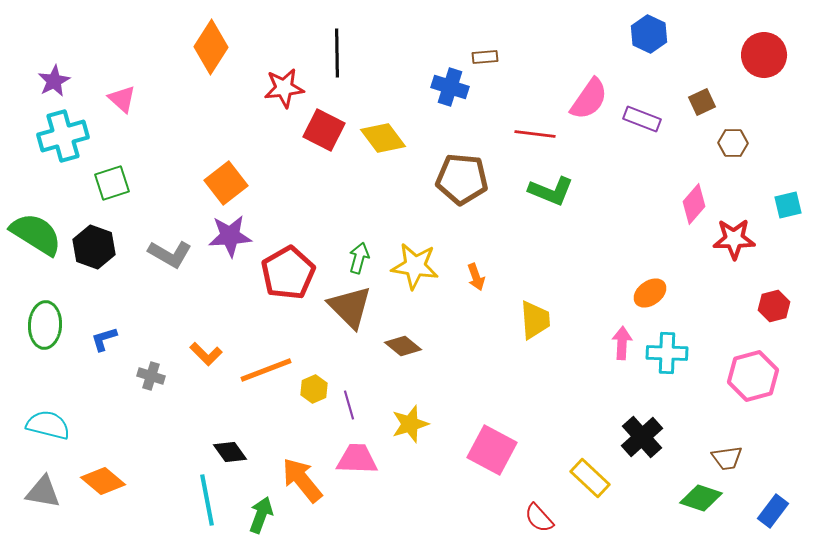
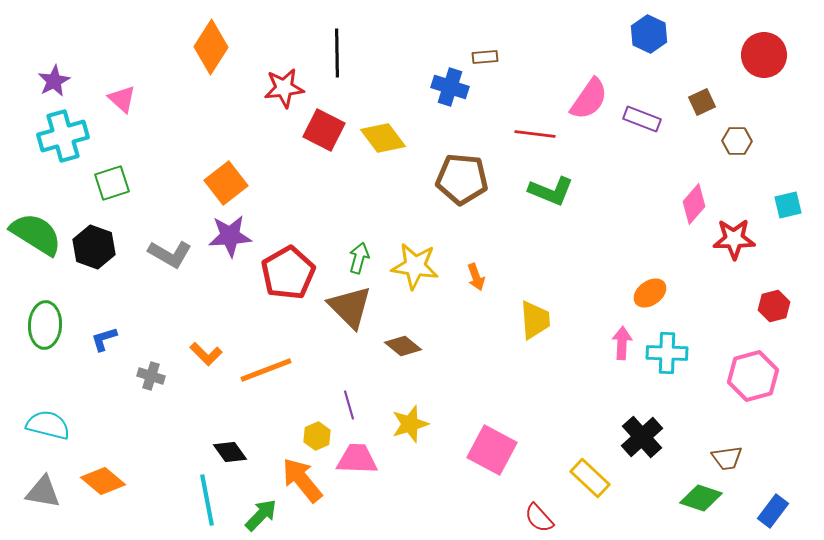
brown hexagon at (733, 143): moved 4 px right, 2 px up
yellow hexagon at (314, 389): moved 3 px right, 47 px down
green arrow at (261, 515): rotated 24 degrees clockwise
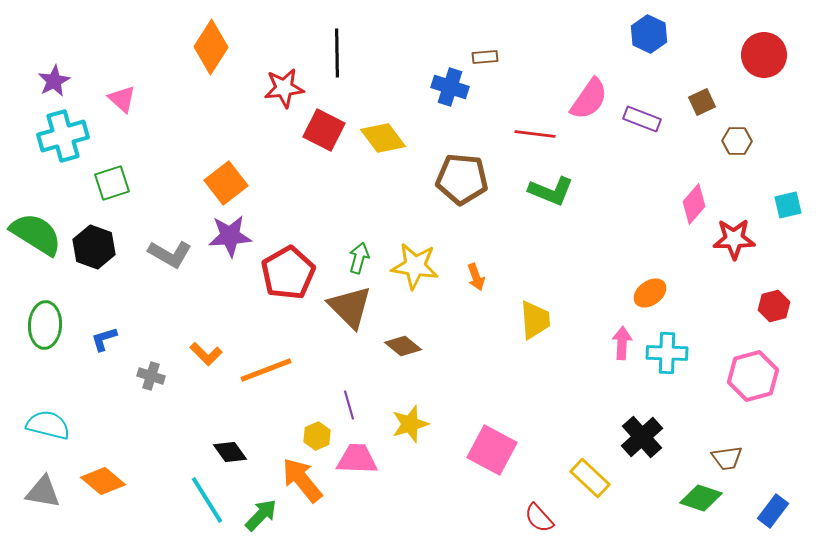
cyan line at (207, 500): rotated 21 degrees counterclockwise
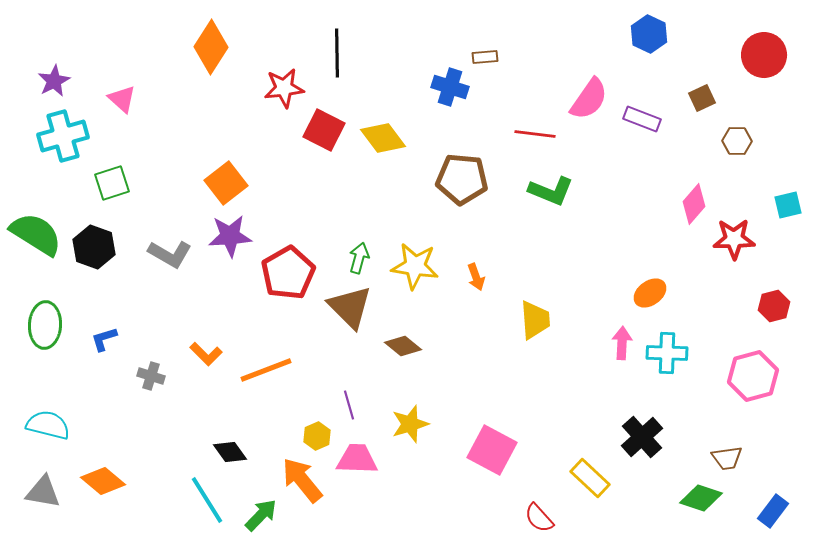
brown square at (702, 102): moved 4 px up
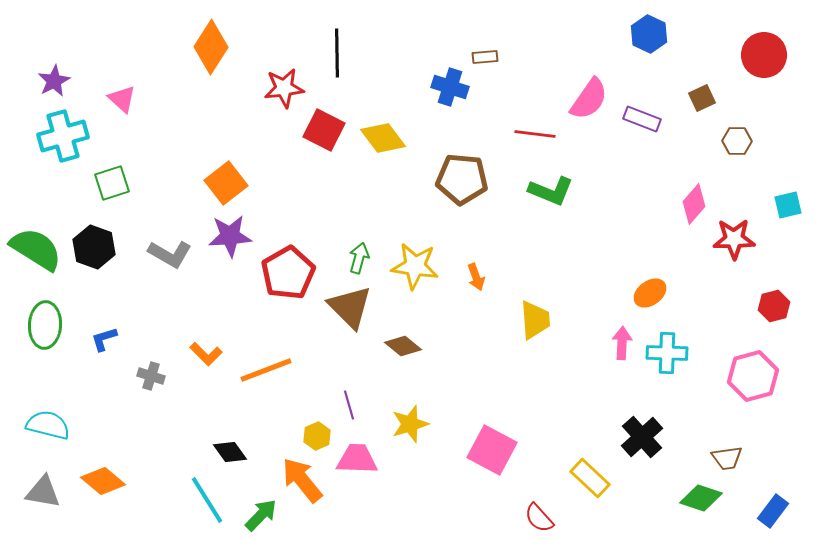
green semicircle at (36, 234): moved 15 px down
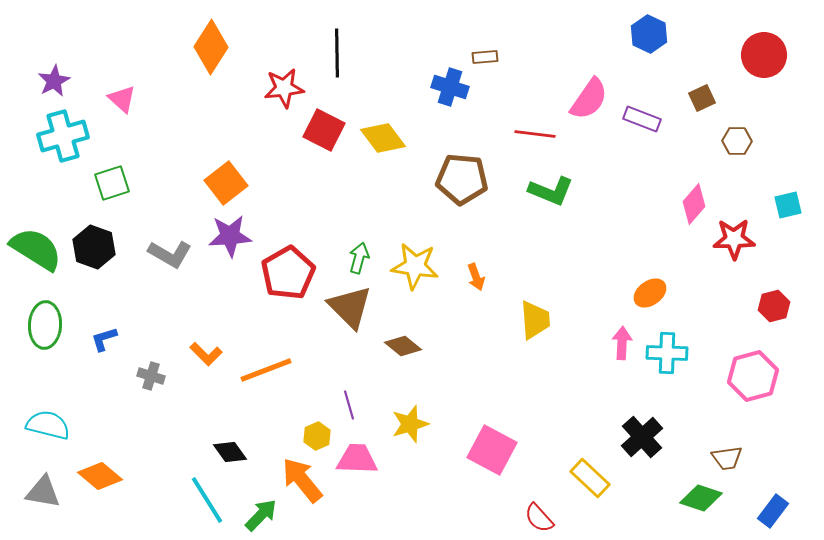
orange diamond at (103, 481): moved 3 px left, 5 px up
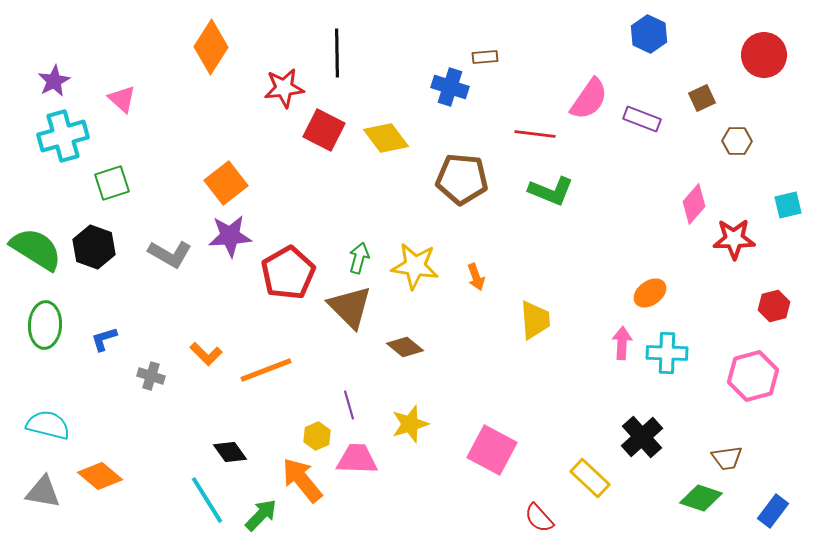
yellow diamond at (383, 138): moved 3 px right
brown diamond at (403, 346): moved 2 px right, 1 px down
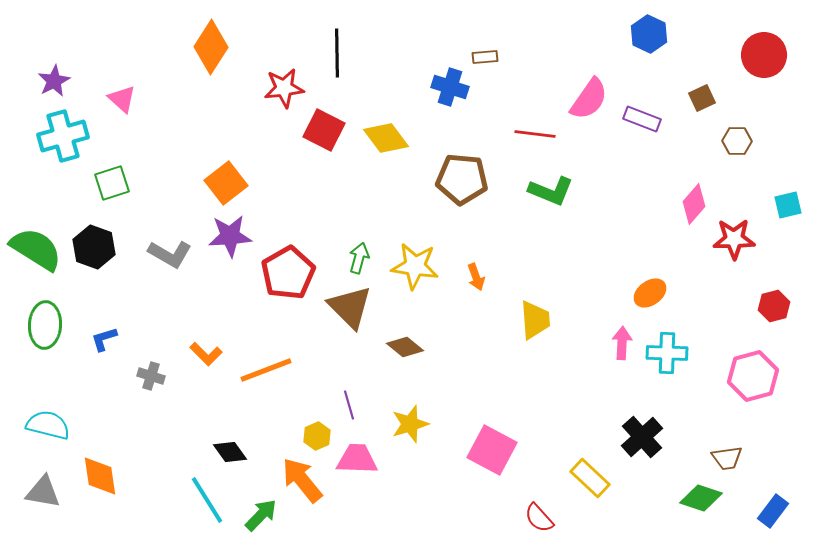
orange diamond at (100, 476): rotated 42 degrees clockwise
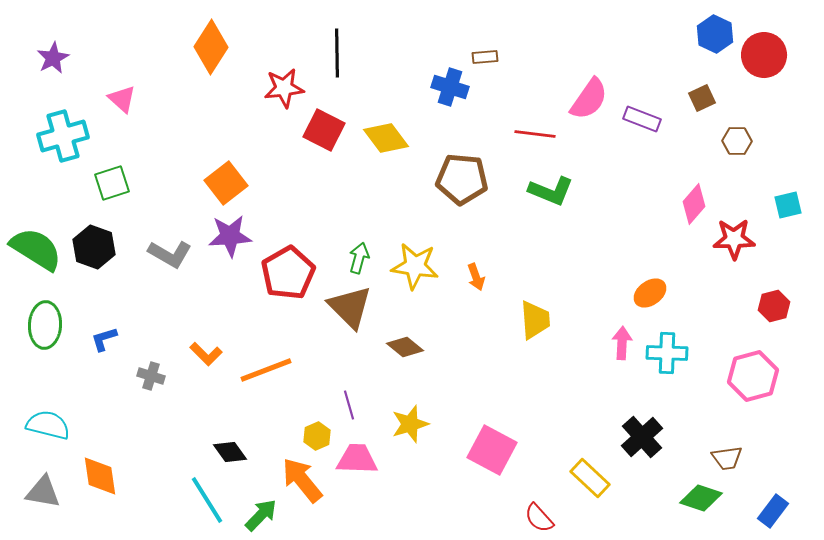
blue hexagon at (649, 34): moved 66 px right
purple star at (54, 81): moved 1 px left, 23 px up
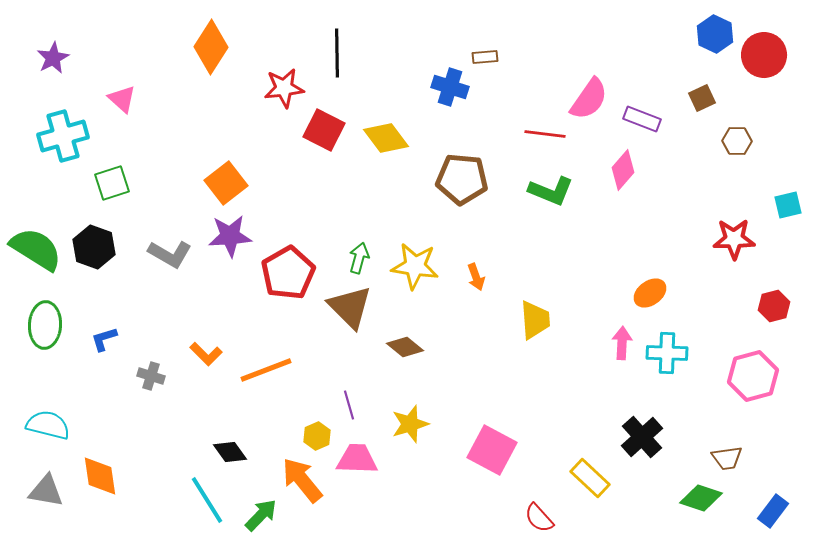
red line at (535, 134): moved 10 px right
pink diamond at (694, 204): moved 71 px left, 34 px up
gray triangle at (43, 492): moved 3 px right, 1 px up
